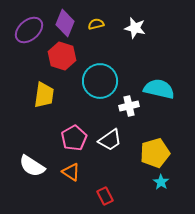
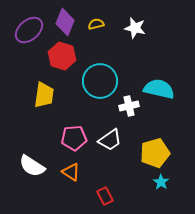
purple diamond: moved 1 px up
pink pentagon: rotated 25 degrees clockwise
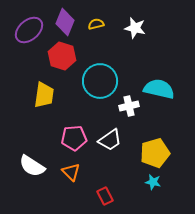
orange triangle: rotated 12 degrees clockwise
cyan star: moved 8 px left; rotated 21 degrees counterclockwise
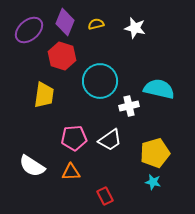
orange triangle: rotated 48 degrees counterclockwise
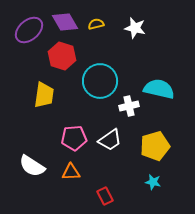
purple diamond: rotated 52 degrees counterclockwise
yellow pentagon: moved 7 px up
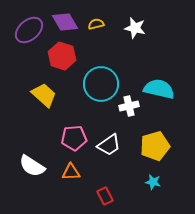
cyan circle: moved 1 px right, 3 px down
yellow trapezoid: rotated 56 degrees counterclockwise
white trapezoid: moved 1 px left, 5 px down
